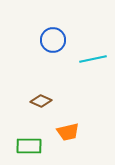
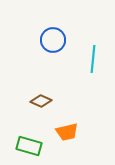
cyan line: rotated 72 degrees counterclockwise
orange trapezoid: moved 1 px left
green rectangle: rotated 15 degrees clockwise
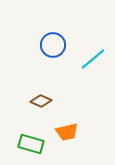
blue circle: moved 5 px down
cyan line: rotated 44 degrees clockwise
green rectangle: moved 2 px right, 2 px up
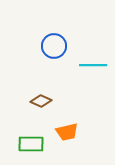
blue circle: moved 1 px right, 1 px down
cyan line: moved 6 px down; rotated 40 degrees clockwise
green rectangle: rotated 15 degrees counterclockwise
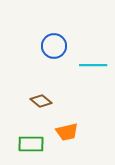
brown diamond: rotated 15 degrees clockwise
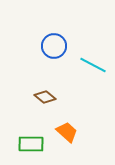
cyan line: rotated 28 degrees clockwise
brown diamond: moved 4 px right, 4 px up
orange trapezoid: rotated 125 degrees counterclockwise
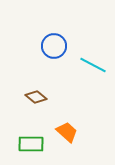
brown diamond: moved 9 px left
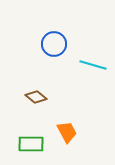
blue circle: moved 2 px up
cyan line: rotated 12 degrees counterclockwise
orange trapezoid: rotated 20 degrees clockwise
